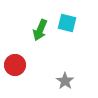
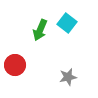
cyan square: rotated 24 degrees clockwise
gray star: moved 3 px right, 4 px up; rotated 24 degrees clockwise
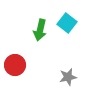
green arrow: rotated 10 degrees counterclockwise
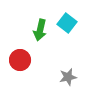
red circle: moved 5 px right, 5 px up
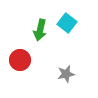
gray star: moved 2 px left, 3 px up
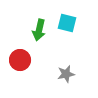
cyan square: rotated 24 degrees counterclockwise
green arrow: moved 1 px left
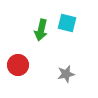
green arrow: moved 2 px right
red circle: moved 2 px left, 5 px down
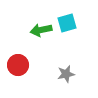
cyan square: rotated 30 degrees counterclockwise
green arrow: rotated 65 degrees clockwise
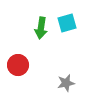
green arrow: moved 2 px up; rotated 70 degrees counterclockwise
gray star: moved 9 px down
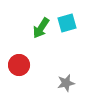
green arrow: rotated 25 degrees clockwise
red circle: moved 1 px right
